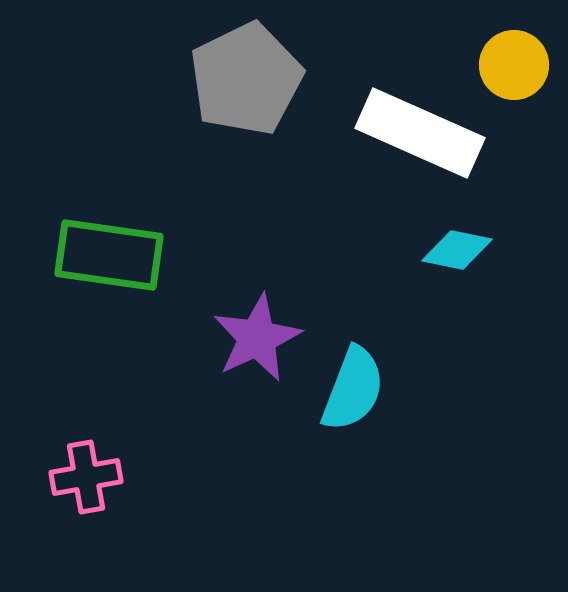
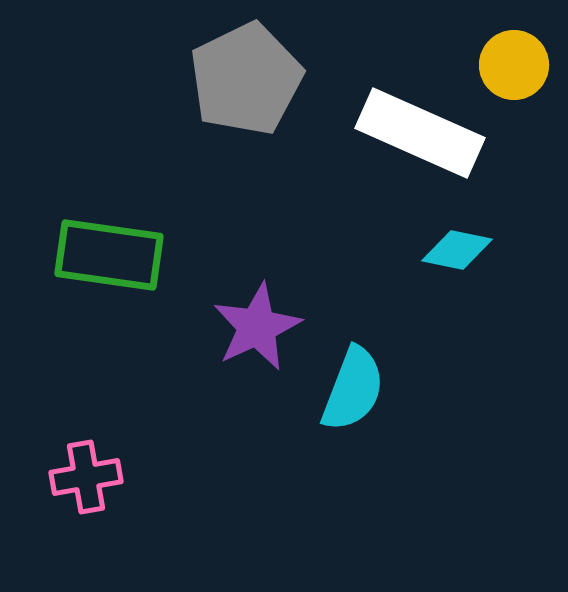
purple star: moved 11 px up
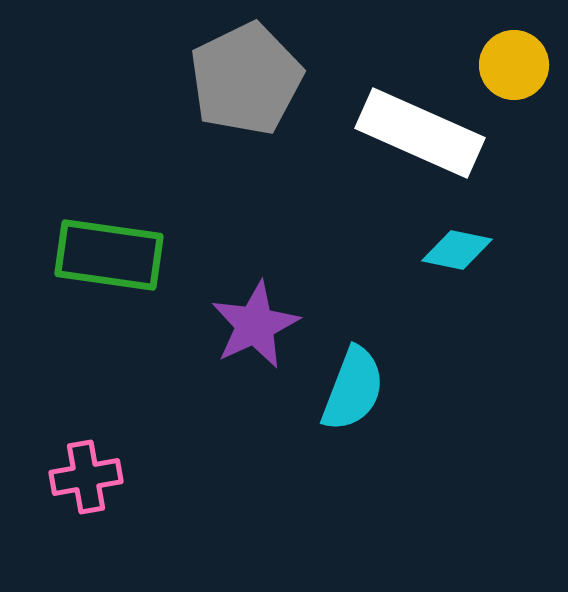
purple star: moved 2 px left, 2 px up
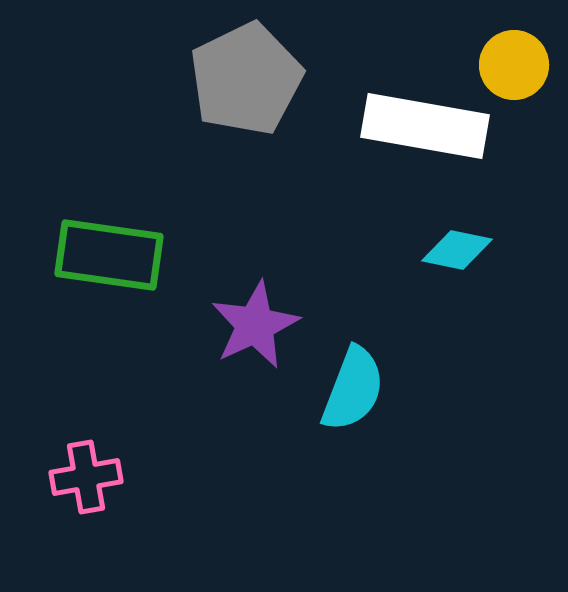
white rectangle: moved 5 px right, 7 px up; rotated 14 degrees counterclockwise
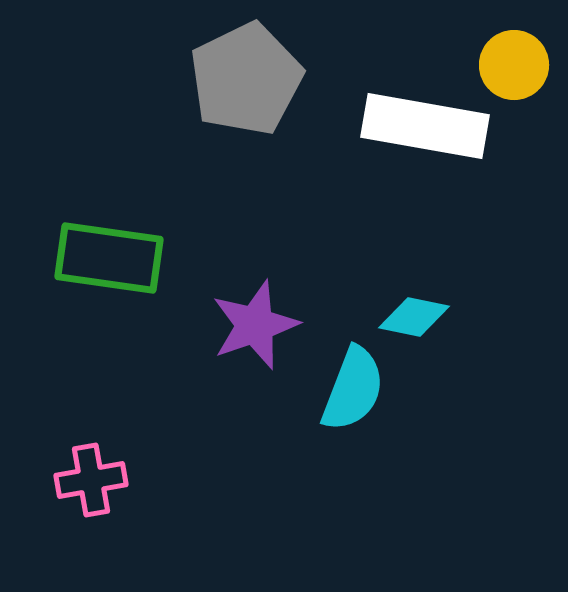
cyan diamond: moved 43 px left, 67 px down
green rectangle: moved 3 px down
purple star: rotated 6 degrees clockwise
pink cross: moved 5 px right, 3 px down
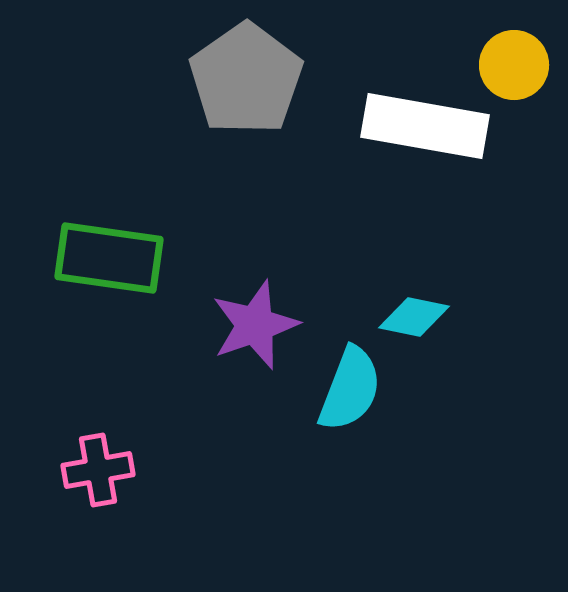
gray pentagon: rotated 9 degrees counterclockwise
cyan semicircle: moved 3 px left
pink cross: moved 7 px right, 10 px up
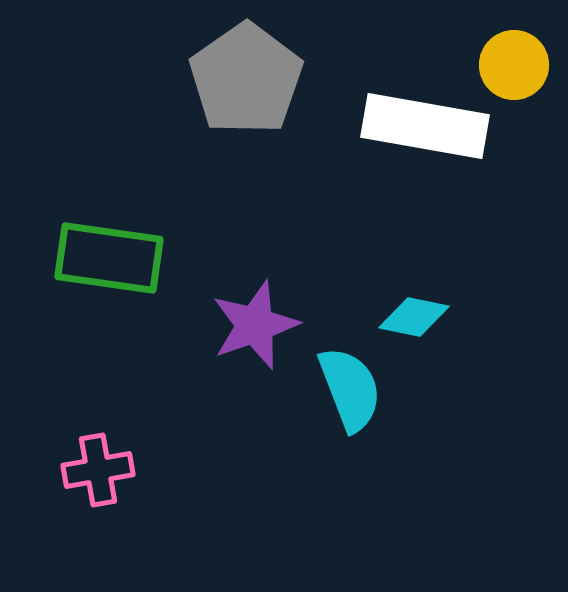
cyan semicircle: rotated 42 degrees counterclockwise
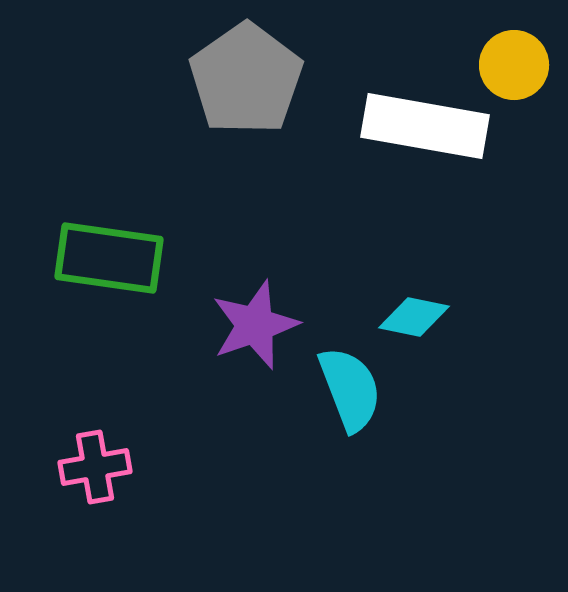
pink cross: moved 3 px left, 3 px up
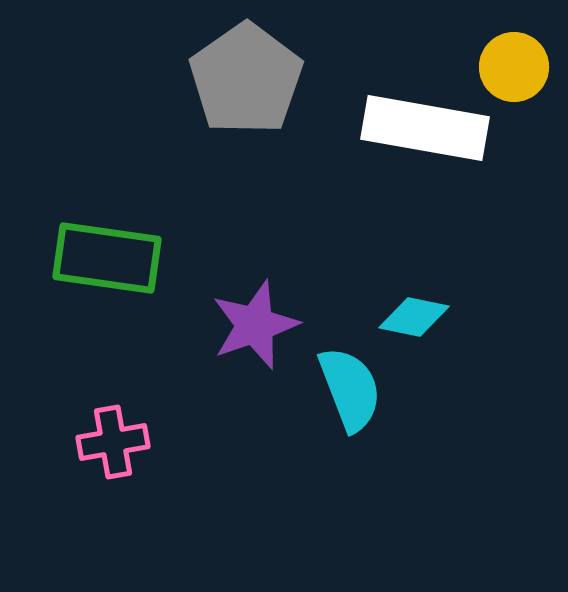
yellow circle: moved 2 px down
white rectangle: moved 2 px down
green rectangle: moved 2 px left
pink cross: moved 18 px right, 25 px up
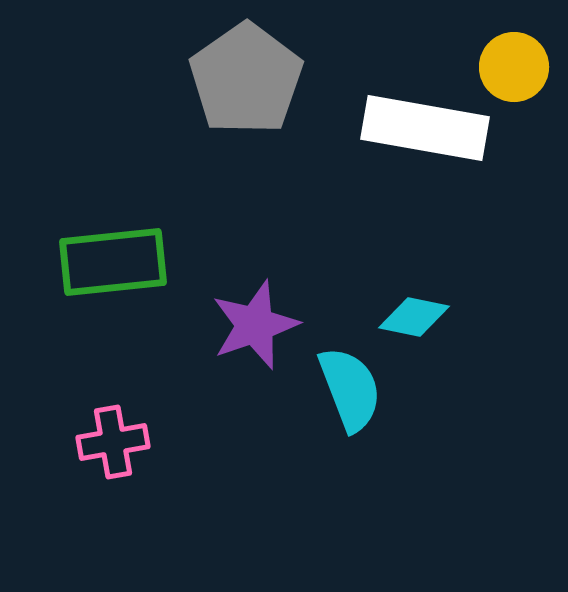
green rectangle: moved 6 px right, 4 px down; rotated 14 degrees counterclockwise
